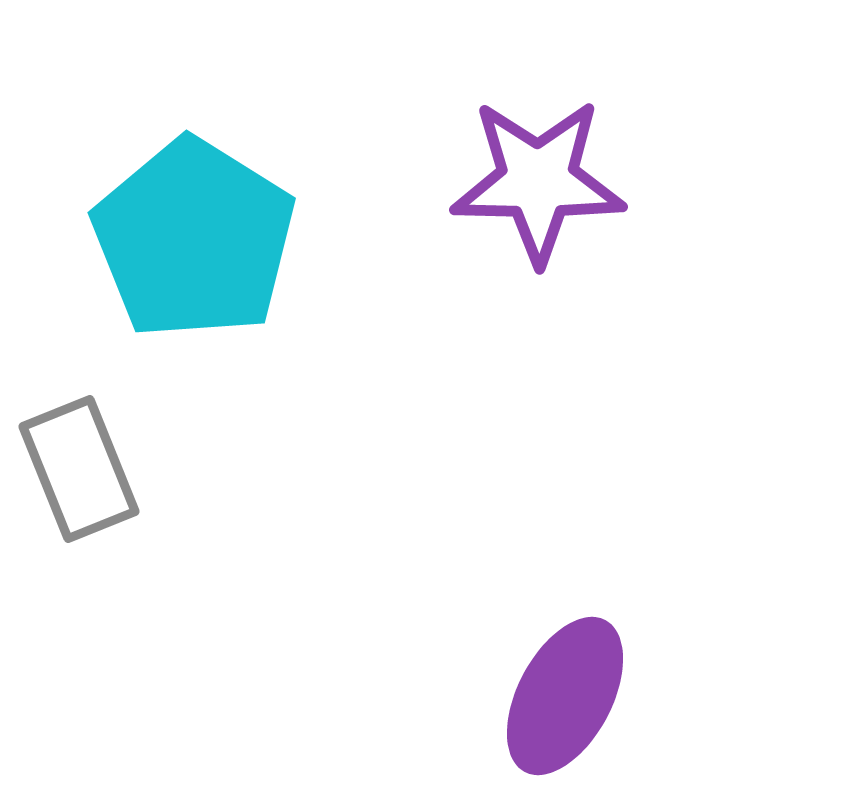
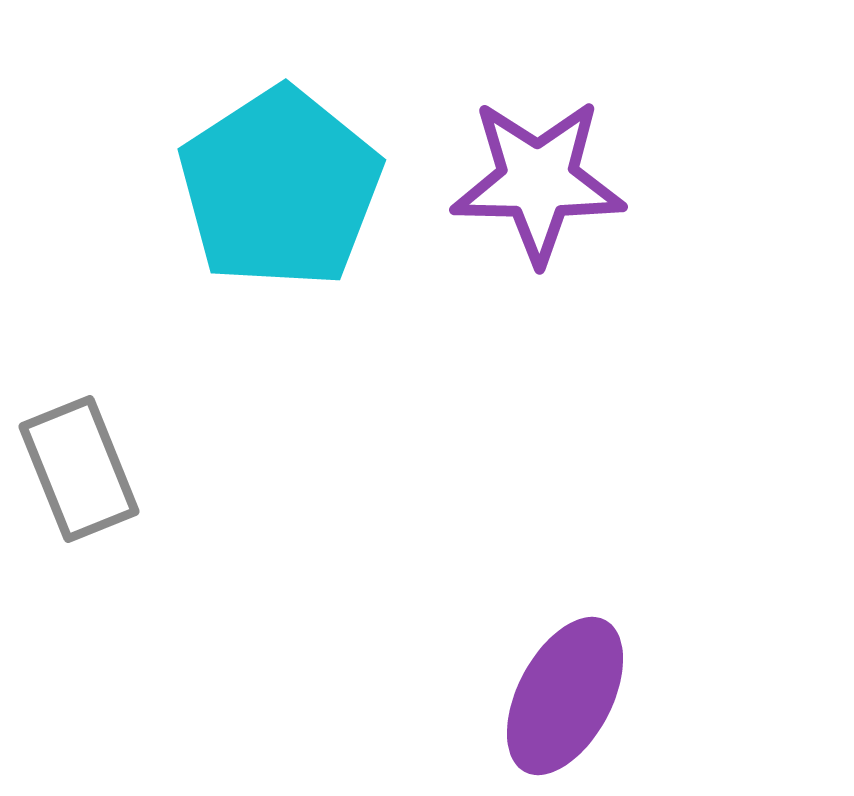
cyan pentagon: moved 86 px right, 51 px up; rotated 7 degrees clockwise
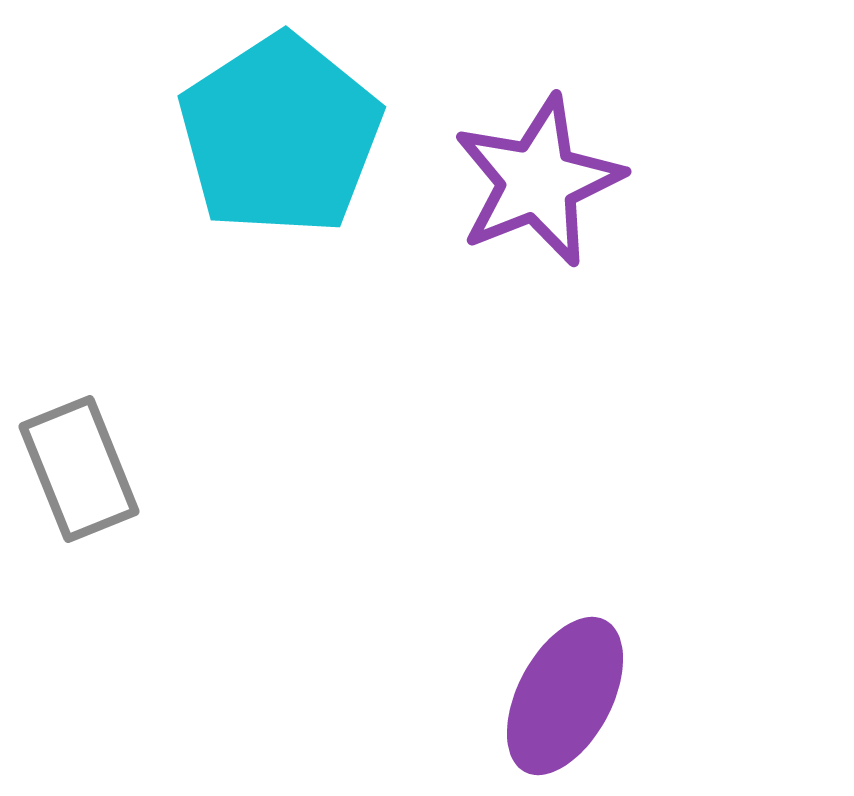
purple star: rotated 23 degrees counterclockwise
cyan pentagon: moved 53 px up
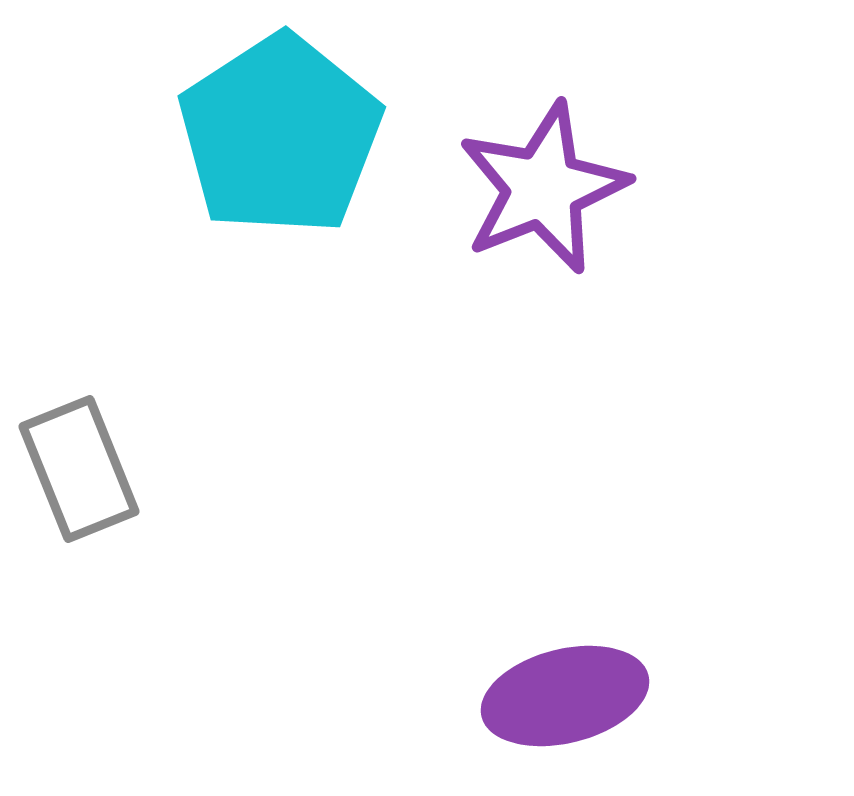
purple star: moved 5 px right, 7 px down
purple ellipse: rotated 48 degrees clockwise
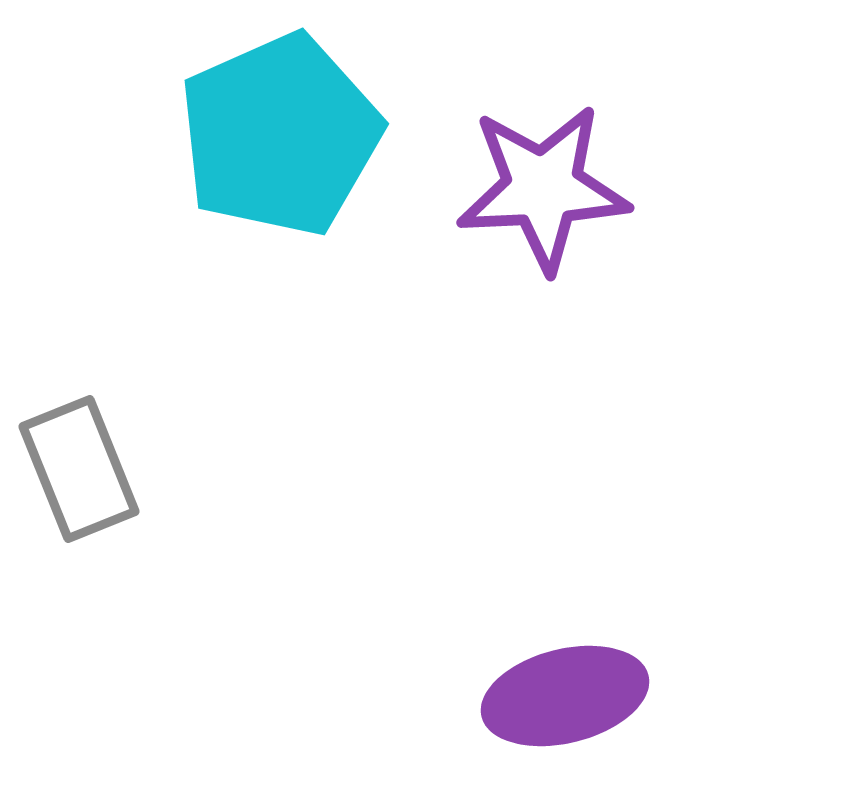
cyan pentagon: rotated 9 degrees clockwise
purple star: rotated 19 degrees clockwise
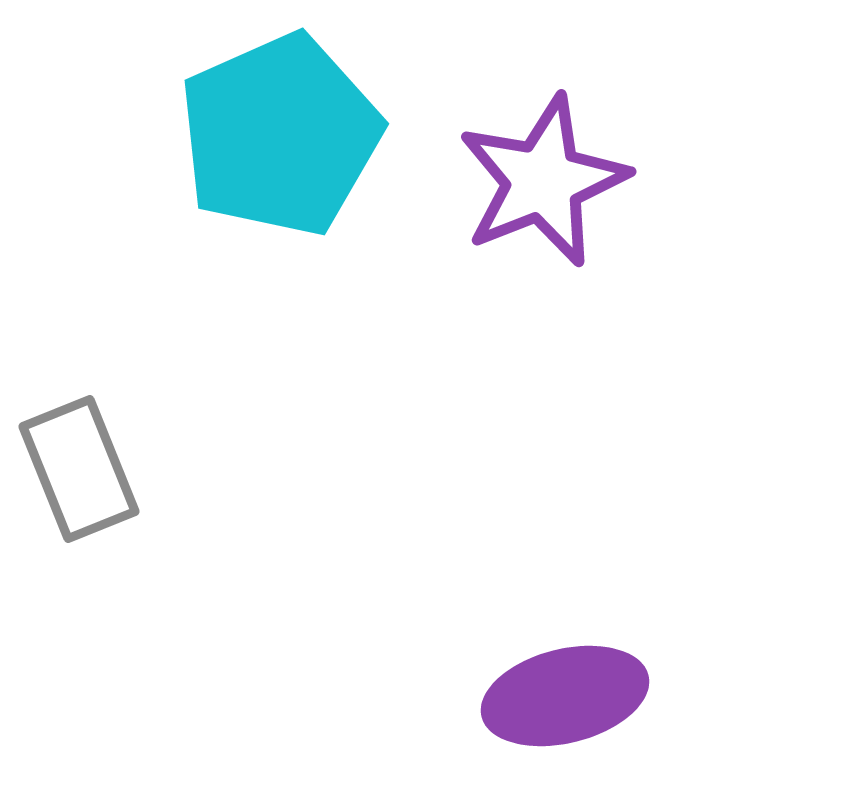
purple star: moved 7 px up; rotated 19 degrees counterclockwise
